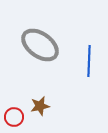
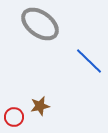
gray ellipse: moved 21 px up
blue line: rotated 48 degrees counterclockwise
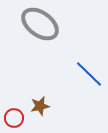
blue line: moved 13 px down
red circle: moved 1 px down
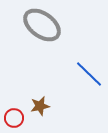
gray ellipse: moved 2 px right, 1 px down
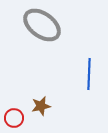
blue line: rotated 48 degrees clockwise
brown star: moved 1 px right
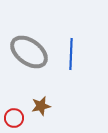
gray ellipse: moved 13 px left, 27 px down
blue line: moved 18 px left, 20 px up
